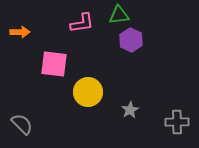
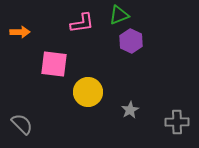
green triangle: rotated 15 degrees counterclockwise
purple hexagon: moved 1 px down
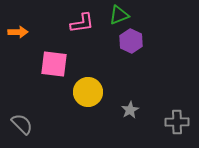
orange arrow: moved 2 px left
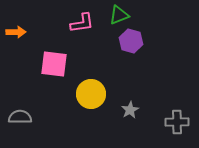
orange arrow: moved 2 px left
purple hexagon: rotated 10 degrees counterclockwise
yellow circle: moved 3 px right, 2 px down
gray semicircle: moved 2 px left, 7 px up; rotated 45 degrees counterclockwise
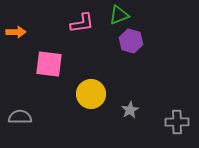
pink square: moved 5 px left
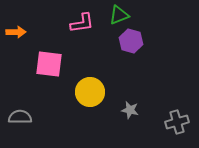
yellow circle: moved 1 px left, 2 px up
gray star: rotated 30 degrees counterclockwise
gray cross: rotated 15 degrees counterclockwise
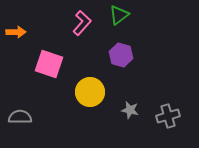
green triangle: rotated 15 degrees counterclockwise
pink L-shape: rotated 40 degrees counterclockwise
purple hexagon: moved 10 px left, 14 px down
pink square: rotated 12 degrees clockwise
gray cross: moved 9 px left, 6 px up
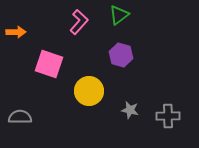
pink L-shape: moved 3 px left, 1 px up
yellow circle: moved 1 px left, 1 px up
gray cross: rotated 15 degrees clockwise
